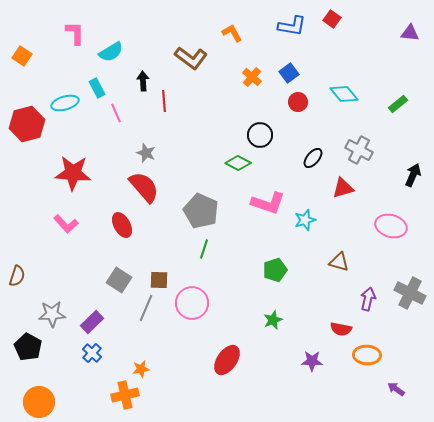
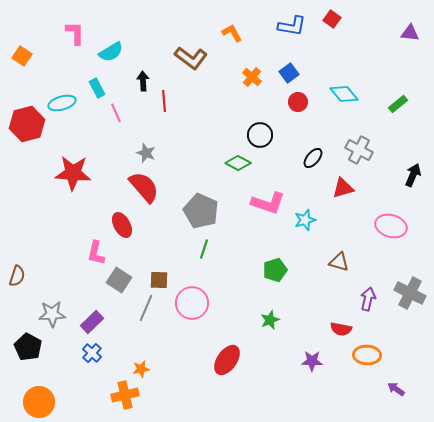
cyan ellipse at (65, 103): moved 3 px left
pink L-shape at (66, 224): moved 30 px right, 29 px down; rotated 55 degrees clockwise
green star at (273, 320): moved 3 px left
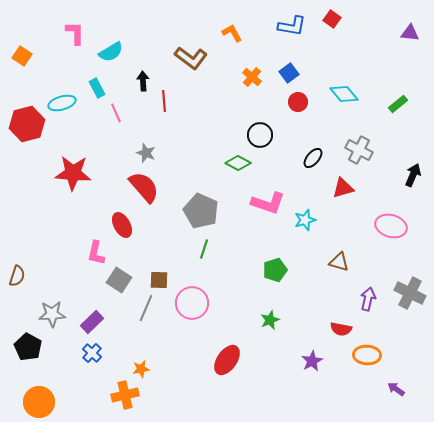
purple star at (312, 361): rotated 30 degrees counterclockwise
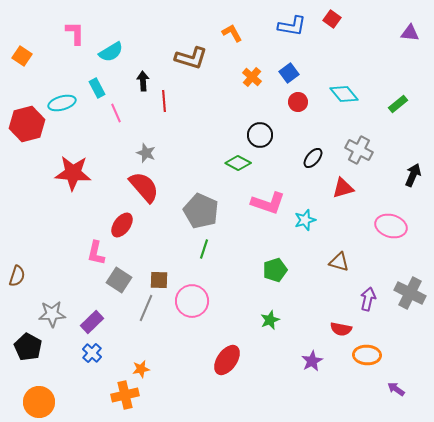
brown L-shape at (191, 58): rotated 20 degrees counterclockwise
red ellipse at (122, 225): rotated 65 degrees clockwise
pink circle at (192, 303): moved 2 px up
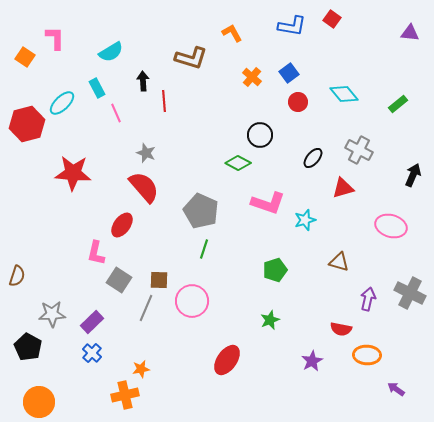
pink L-shape at (75, 33): moved 20 px left, 5 px down
orange square at (22, 56): moved 3 px right, 1 px down
cyan ellipse at (62, 103): rotated 28 degrees counterclockwise
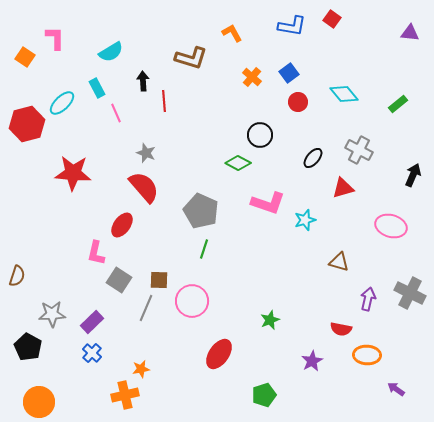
green pentagon at (275, 270): moved 11 px left, 125 px down
red ellipse at (227, 360): moved 8 px left, 6 px up
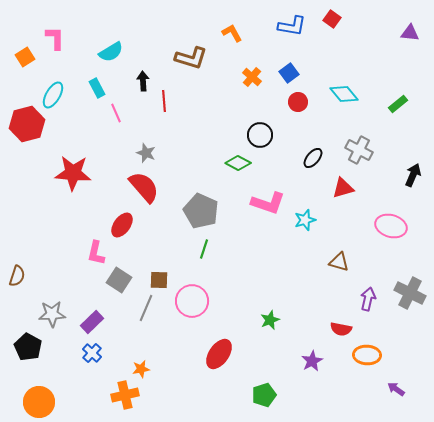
orange square at (25, 57): rotated 24 degrees clockwise
cyan ellipse at (62, 103): moved 9 px left, 8 px up; rotated 16 degrees counterclockwise
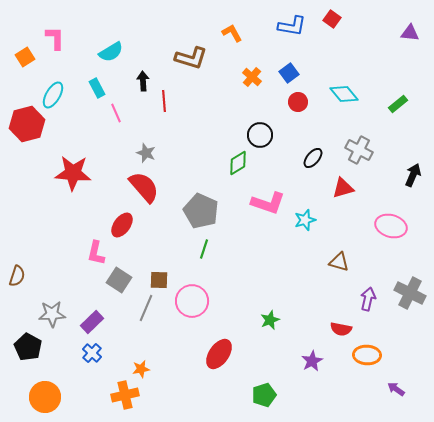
green diamond at (238, 163): rotated 60 degrees counterclockwise
orange circle at (39, 402): moved 6 px right, 5 px up
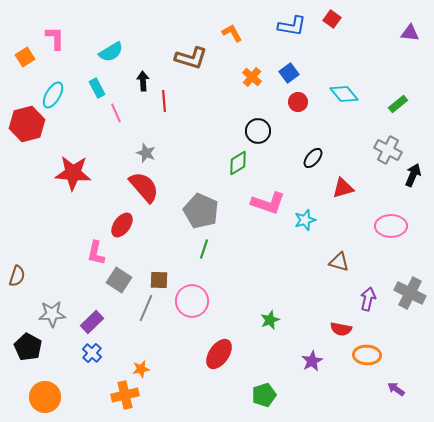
black circle at (260, 135): moved 2 px left, 4 px up
gray cross at (359, 150): moved 29 px right
pink ellipse at (391, 226): rotated 16 degrees counterclockwise
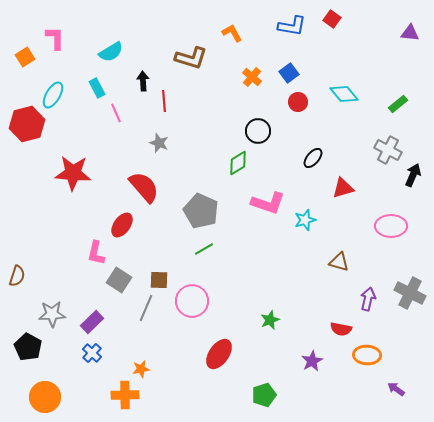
gray star at (146, 153): moved 13 px right, 10 px up
green line at (204, 249): rotated 42 degrees clockwise
orange cross at (125, 395): rotated 12 degrees clockwise
